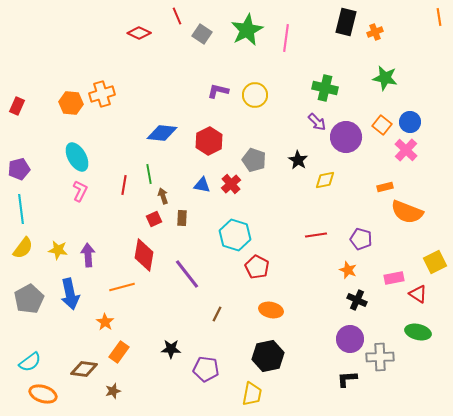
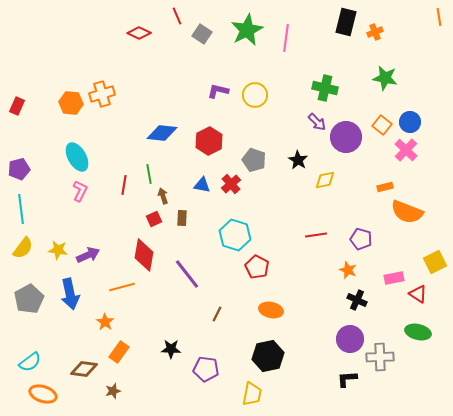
purple arrow at (88, 255): rotated 70 degrees clockwise
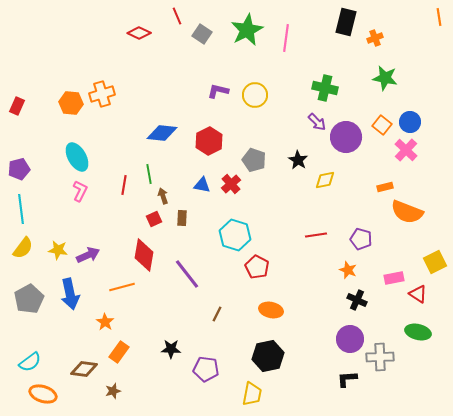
orange cross at (375, 32): moved 6 px down
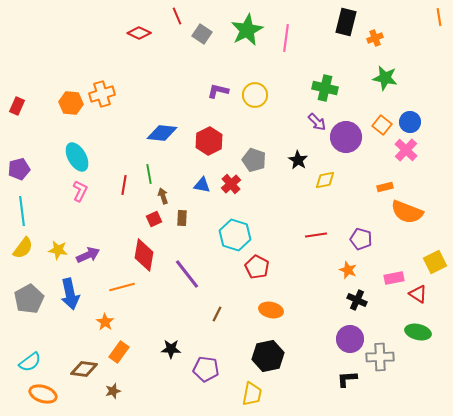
cyan line at (21, 209): moved 1 px right, 2 px down
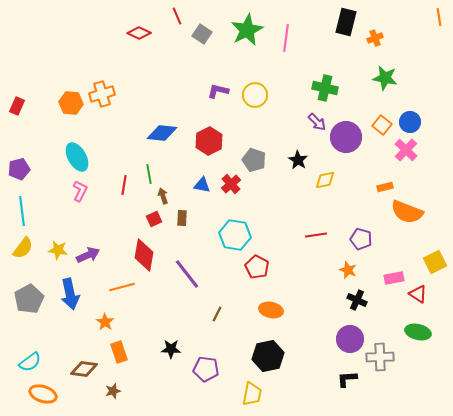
cyan hexagon at (235, 235): rotated 8 degrees counterclockwise
orange rectangle at (119, 352): rotated 55 degrees counterclockwise
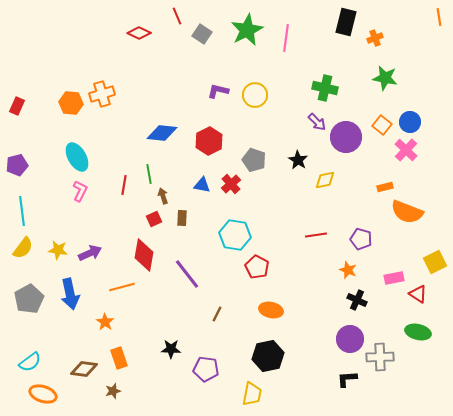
purple pentagon at (19, 169): moved 2 px left, 4 px up
purple arrow at (88, 255): moved 2 px right, 2 px up
orange rectangle at (119, 352): moved 6 px down
